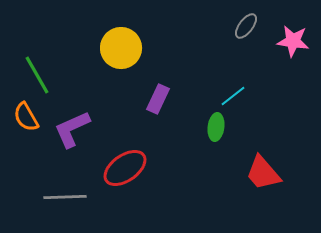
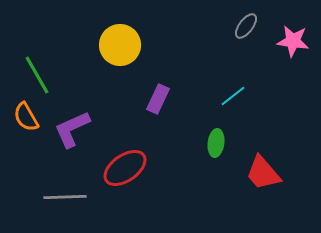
yellow circle: moved 1 px left, 3 px up
green ellipse: moved 16 px down
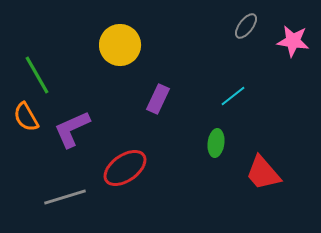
gray line: rotated 15 degrees counterclockwise
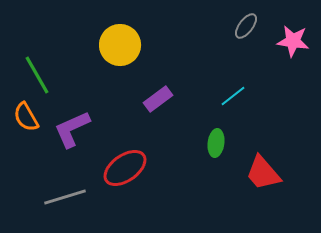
purple rectangle: rotated 28 degrees clockwise
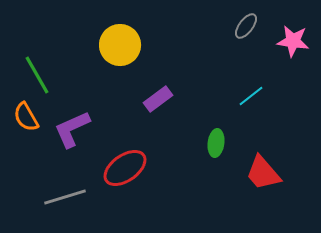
cyan line: moved 18 px right
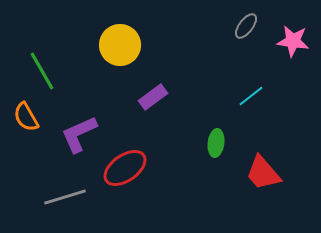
green line: moved 5 px right, 4 px up
purple rectangle: moved 5 px left, 2 px up
purple L-shape: moved 7 px right, 5 px down
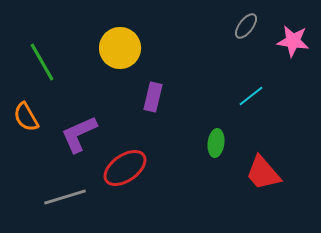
yellow circle: moved 3 px down
green line: moved 9 px up
purple rectangle: rotated 40 degrees counterclockwise
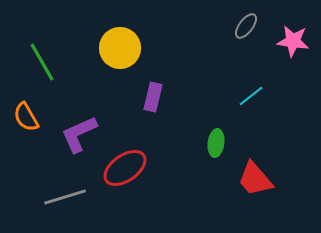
red trapezoid: moved 8 px left, 6 px down
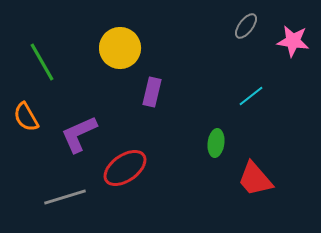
purple rectangle: moved 1 px left, 5 px up
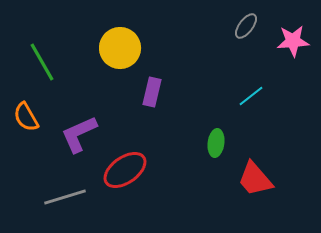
pink star: rotated 12 degrees counterclockwise
red ellipse: moved 2 px down
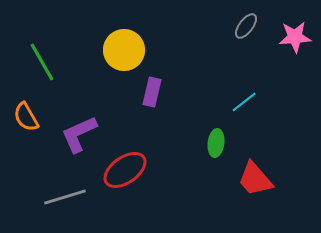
pink star: moved 2 px right, 4 px up
yellow circle: moved 4 px right, 2 px down
cyan line: moved 7 px left, 6 px down
